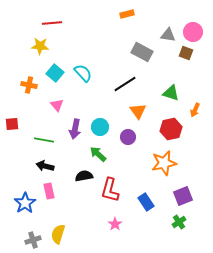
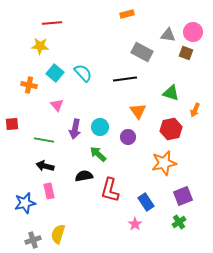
black line: moved 5 px up; rotated 25 degrees clockwise
blue star: rotated 20 degrees clockwise
pink star: moved 20 px right
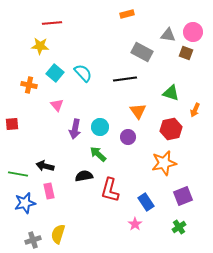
green line: moved 26 px left, 34 px down
green cross: moved 5 px down
